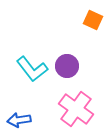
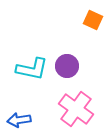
cyan L-shape: rotated 40 degrees counterclockwise
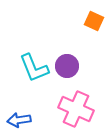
orange square: moved 1 px right, 1 px down
cyan L-shape: moved 2 px right, 1 px up; rotated 56 degrees clockwise
pink cross: rotated 12 degrees counterclockwise
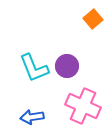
orange square: moved 1 px left, 2 px up; rotated 24 degrees clockwise
pink cross: moved 7 px right, 3 px up
blue arrow: moved 13 px right, 3 px up
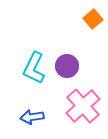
cyan L-shape: rotated 48 degrees clockwise
pink cross: rotated 24 degrees clockwise
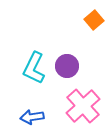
orange square: moved 1 px right, 1 px down
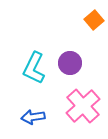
purple circle: moved 3 px right, 3 px up
blue arrow: moved 1 px right
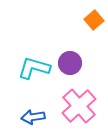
cyan L-shape: rotated 80 degrees clockwise
pink cross: moved 4 px left
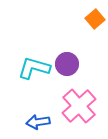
orange square: moved 1 px right, 1 px up
purple circle: moved 3 px left, 1 px down
blue arrow: moved 5 px right, 5 px down
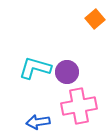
purple circle: moved 8 px down
cyan L-shape: moved 1 px right
pink cross: rotated 32 degrees clockwise
